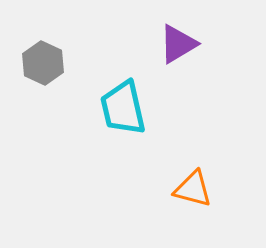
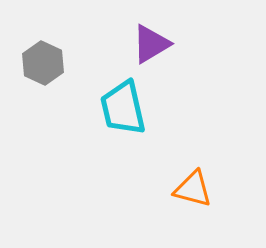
purple triangle: moved 27 px left
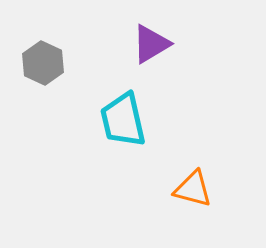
cyan trapezoid: moved 12 px down
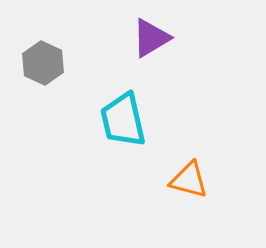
purple triangle: moved 6 px up
orange triangle: moved 4 px left, 9 px up
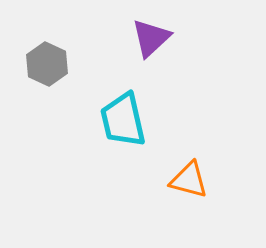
purple triangle: rotated 12 degrees counterclockwise
gray hexagon: moved 4 px right, 1 px down
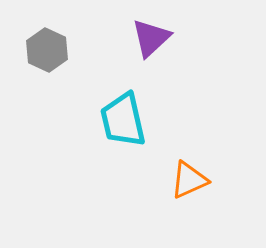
gray hexagon: moved 14 px up
orange triangle: rotated 39 degrees counterclockwise
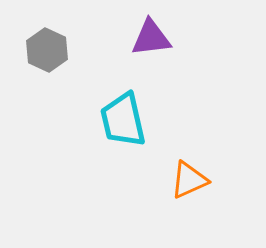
purple triangle: rotated 36 degrees clockwise
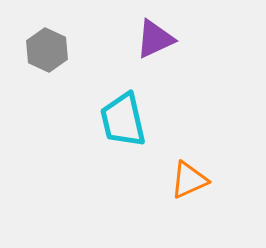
purple triangle: moved 4 px right, 1 px down; rotated 18 degrees counterclockwise
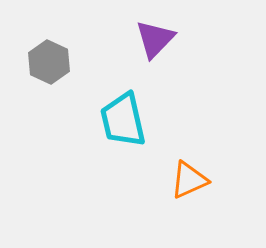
purple triangle: rotated 21 degrees counterclockwise
gray hexagon: moved 2 px right, 12 px down
